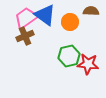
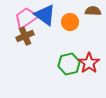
brown semicircle: moved 2 px right
green hexagon: moved 8 px down
red star: moved 1 px right, 1 px up; rotated 30 degrees clockwise
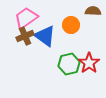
blue triangle: moved 21 px down
orange circle: moved 1 px right, 3 px down
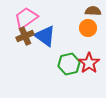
orange circle: moved 17 px right, 3 px down
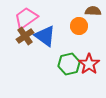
orange circle: moved 9 px left, 2 px up
brown cross: rotated 12 degrees counterclockwise
red star: moved 1 px down
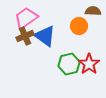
brown cross: rotated 12 degrees clockwise
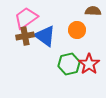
orange circle: moved 2 px left, 4 px down
brown cross: rotated 12 degrees clockwise
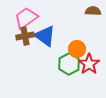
orange circle: moved 19 px down
green hexagon: rotated 15 degrees counterclockwise
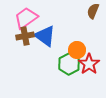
brown semicircle: rotated 70 degrees counterclockwise
orange circle: moved 1 px down
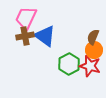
brown semicircle: moved 26 px down
pink trapezoid: rotated 30 degrees counterclockwise
orange circle: moved 17 px right
red star: moved 1 px right, 2 px down; rotated 20 degrees counterclockwise
